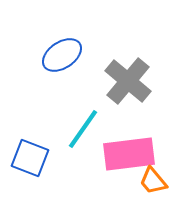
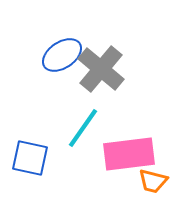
gray cross: moved 27 px left, 12 px up
cyan line: moved 1 px up
blue square: rotated 9 degrees counterclockwise
orange trapezoid: rotated 36 degrees counterclockwise
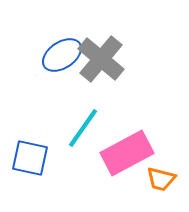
gray cross: moved 10 px up
pink rectangle: moved 2 px left, 1 px up; rotated 21 degrees counterclockwise
orange trapezoid: moved 8 px right, 2 px up
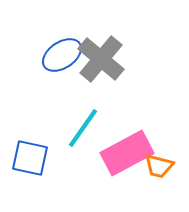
orange trapezoid: moved 2 px left, 13 px up
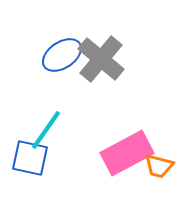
cyan line: moved 37 px left, 2 px down
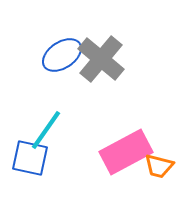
pink rectangle: moved 1 px left, 1 px up
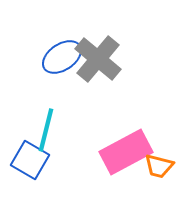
blue ellipse: moved 2 px down
gray cross: moved 3 px left
cyan line: rotated 21 degrees counterclockwise
blue square: moved 2 px down; rotated 18 degrees clockwise
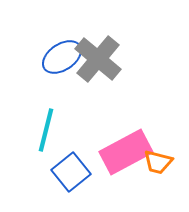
blue square: moved 41 px right, 12 px down; rotated 21 degrees clockwise
orange trapezoid: moved 1 px left, 4 px up
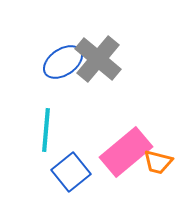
blue ellipse: moved 1 px right, 5 px down
cyan line: rotated 9 degrees counterclockwise
pink rectangle: rotated 12 degrees counterclockwise
